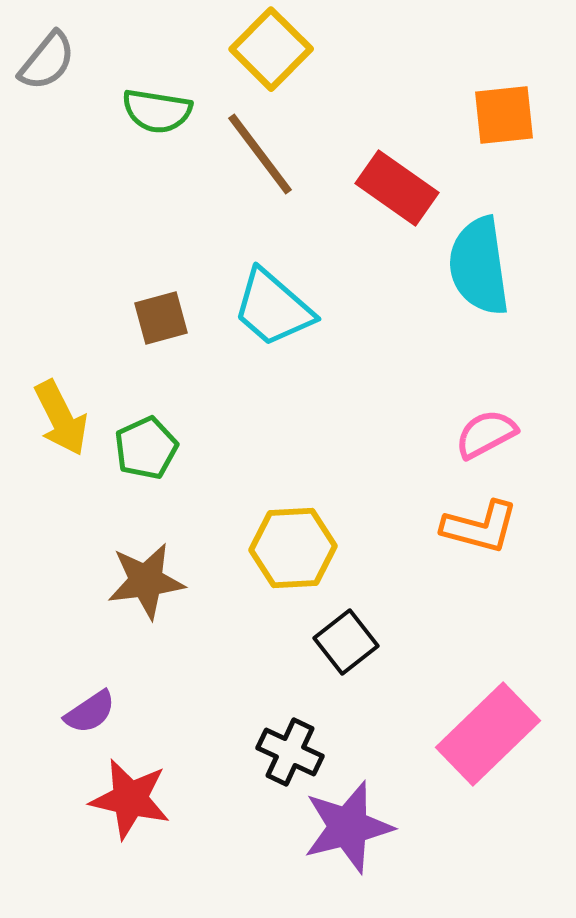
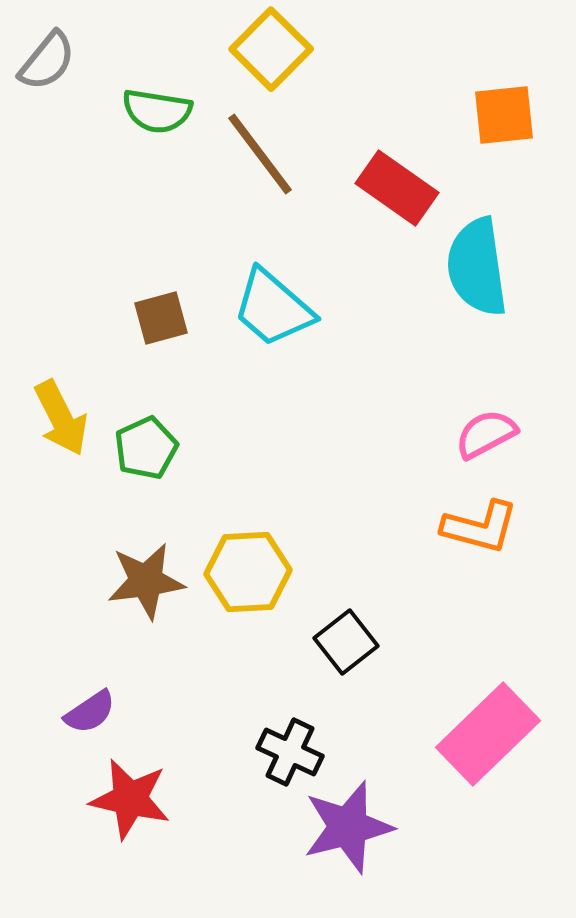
cyan semicircle: moved 2 px left, 1 px down
yellow hexagon: moved 45 px left, 24 px down
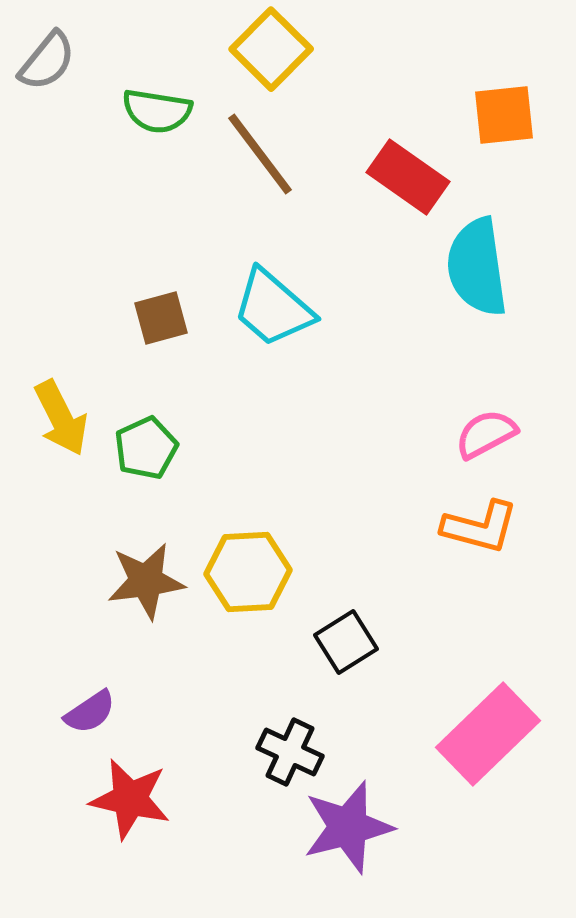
red rectangle: moved 11 px right, 11 px up
black square: rotated 6 degrees clockwise
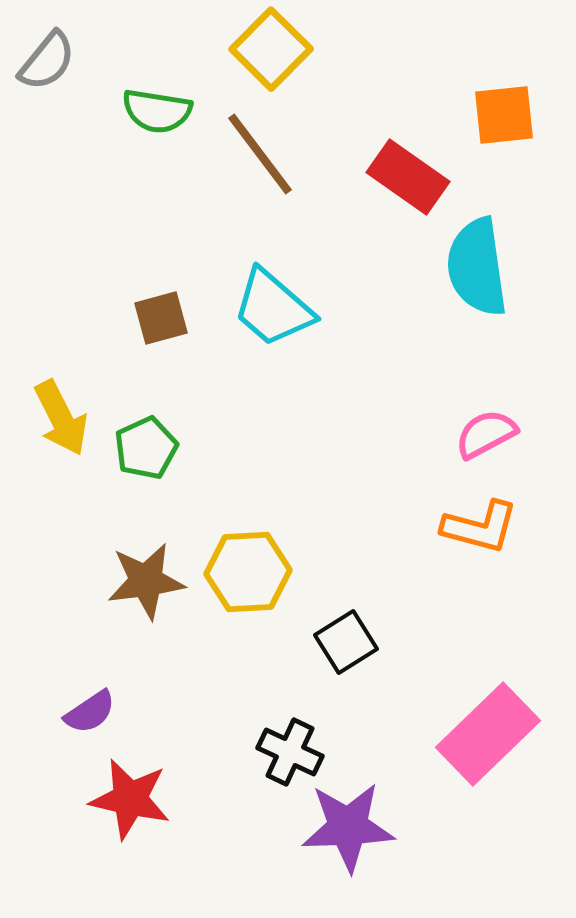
purple star: rotated 12 degrees clockwise
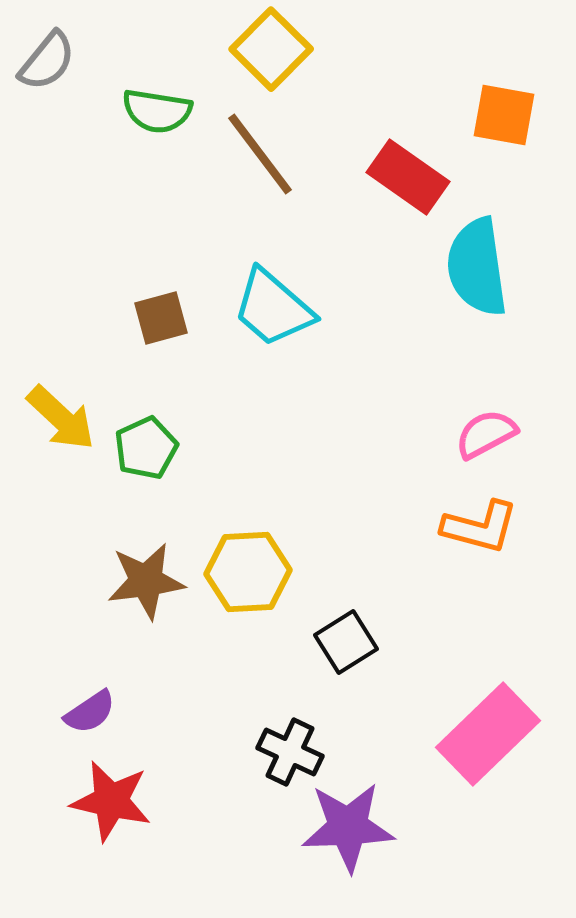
orange square: rotated 16 degrees clockwise
yellow arrow: rotated 20 degrees counterclockwise
red star: moved 19 px left, 2 px down
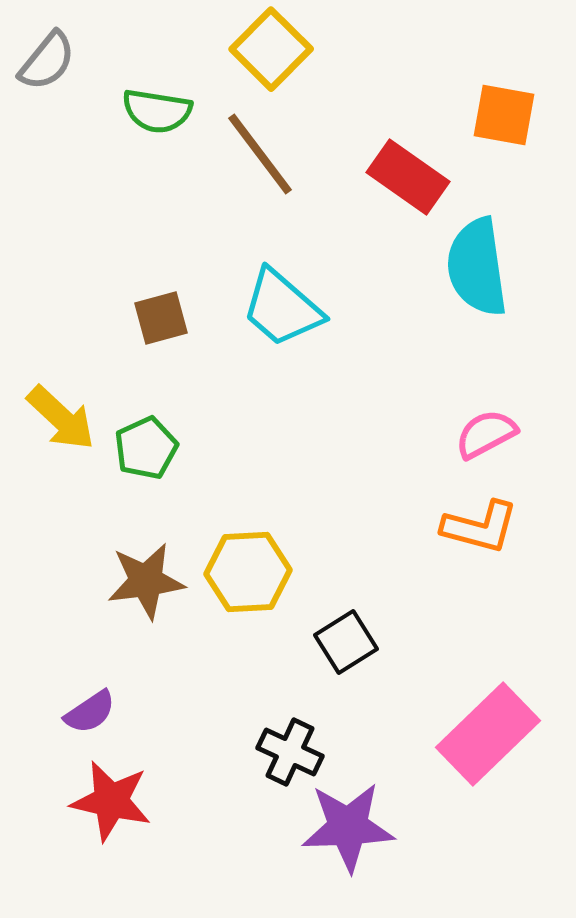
cyan trapezoid: moved 9 px right
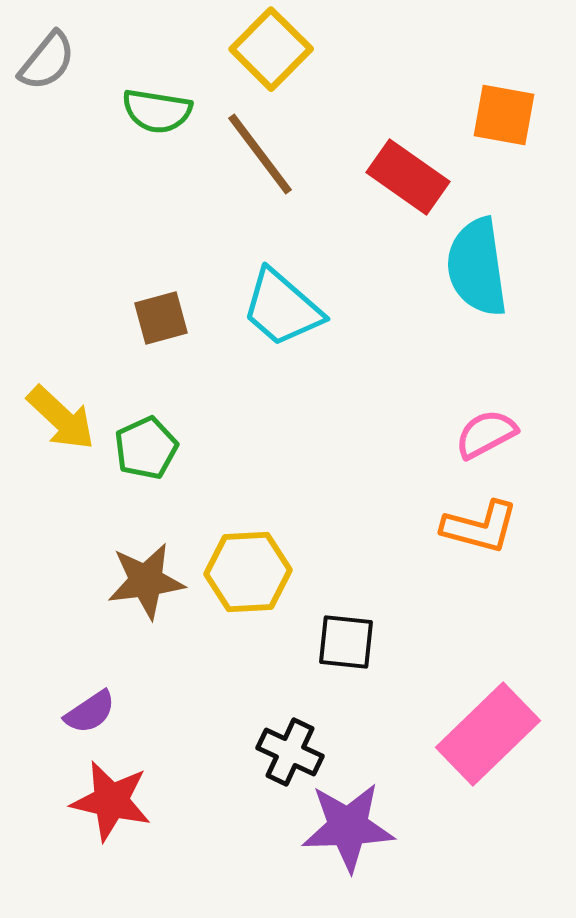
black square: rotated 38 degrees clockwise
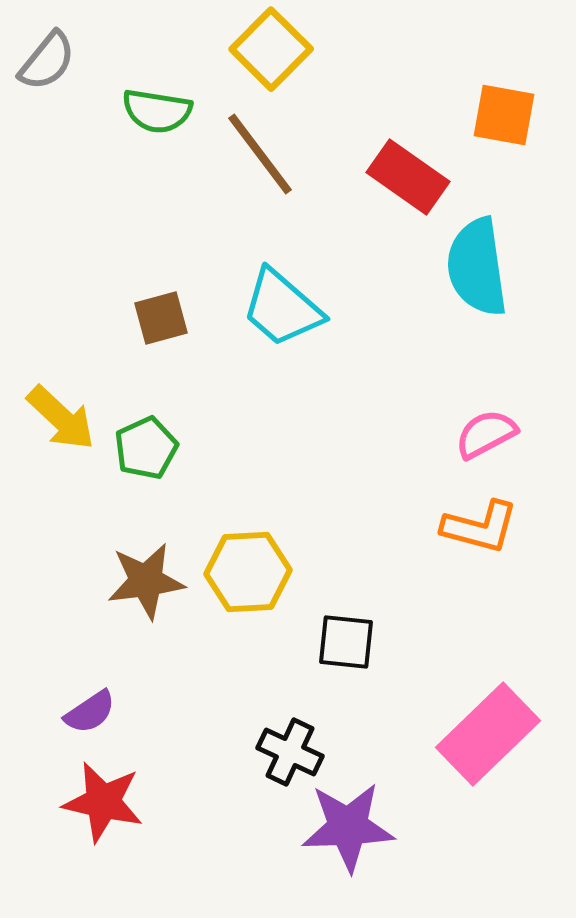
red star: moved 8 px left, 1 px down
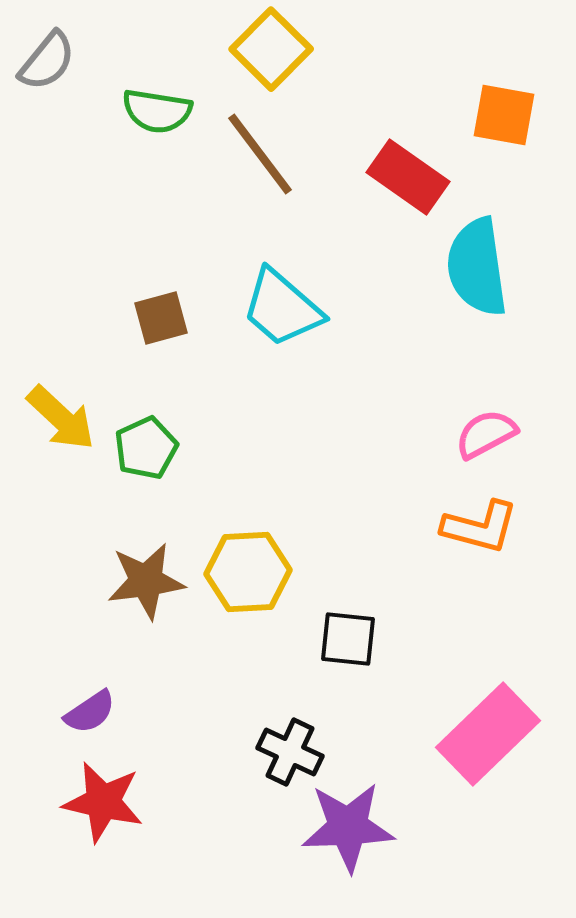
black square: moved 2 px right, 3 px up
